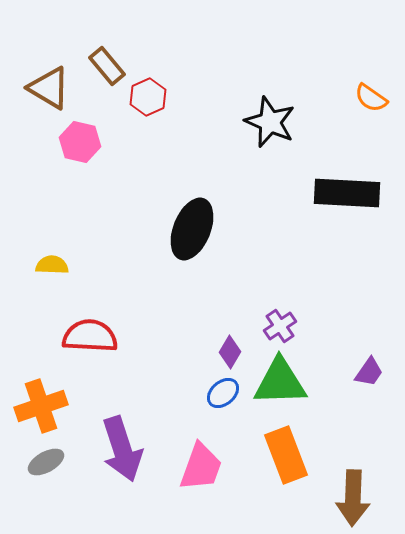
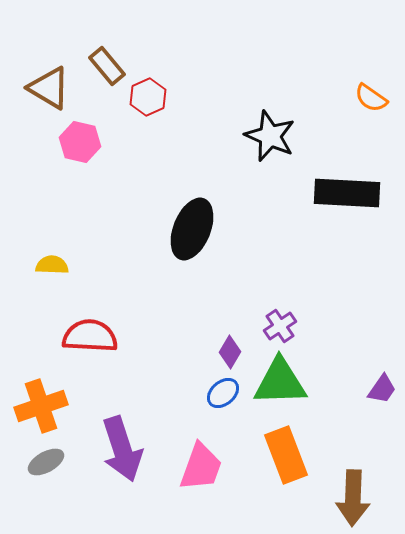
black star: moved 14 px down
purple trapezoid: moved 13 px right, 17 px down
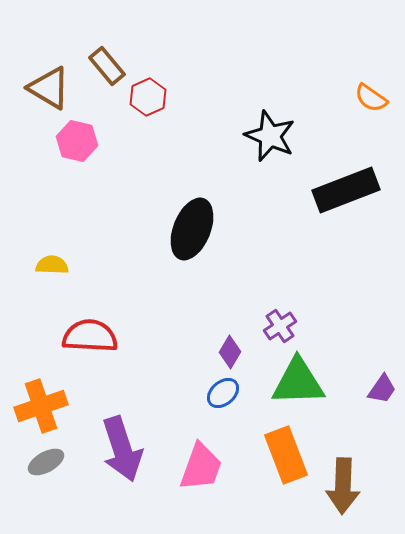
pink hexagon: moved 3 px left, 1 px up
black rectangle: moved 1 px left, 3 px up; rotated 24 degrees counterclockwise
green triangle: moved 18 px right
brown arrow: moved 10 px left, 12 px up
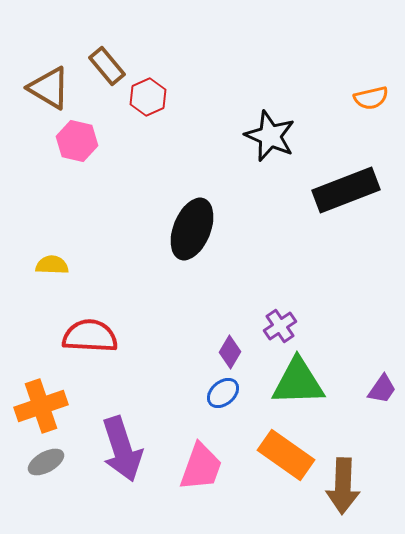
orange semicircle: rotated 48 degrees counterclockwise
orange rectangle: rotated 34 degrees counterclockwise
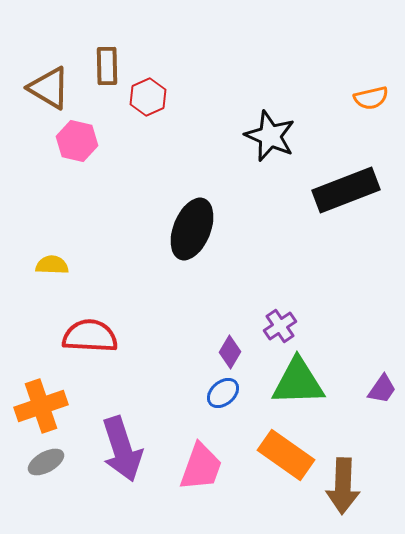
brown rectangle: rotated 39 degrees clockwise
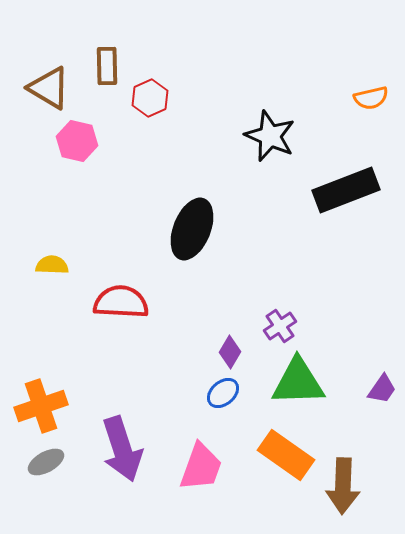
red hexagon: moved 2 px right, 1 px down
red semicircle: moved 31 px right, 34 px up
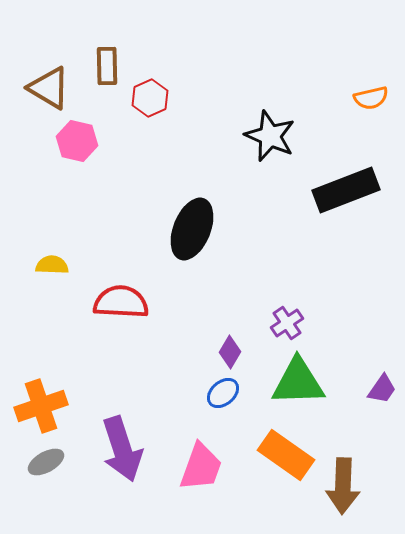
purple cross: moved 7 px right, 3 px up
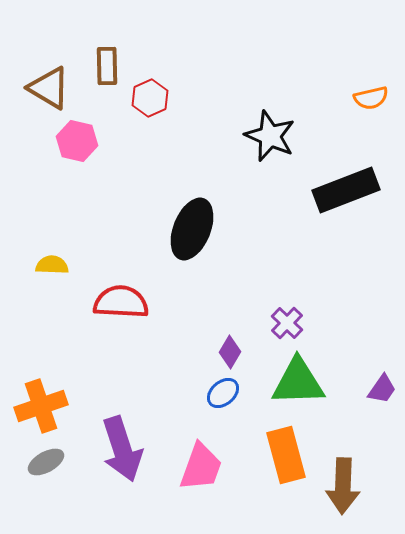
purple cross: rotated 12 degrees counterclockwise
orange rectangle: rotated 40 degrees clockwise
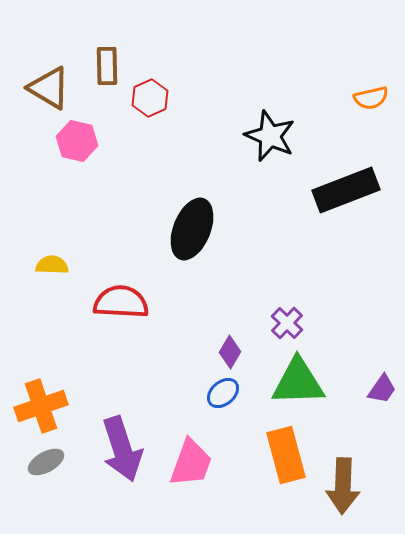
pink trapezoid: moved 10 px left, 4 px up
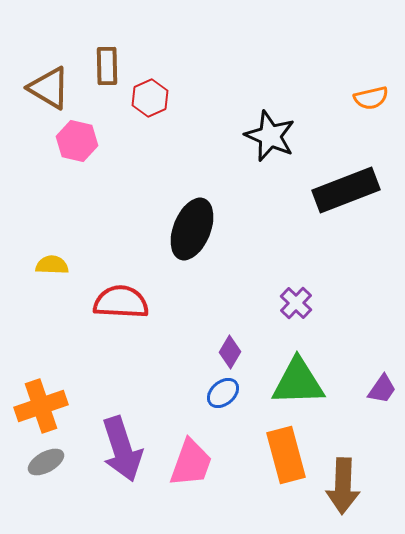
purple cross: moved 9 px right, 20 px up
